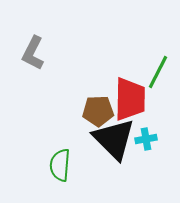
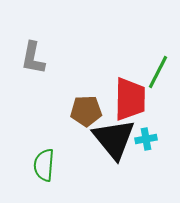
gray L-shape: moved 5 px down; rotated 16 degrees counterclockwise
brown pentagon: moved 12 px left
black triangle: rotated 6 degrees clockwise
green semicircle: moved 16 px left
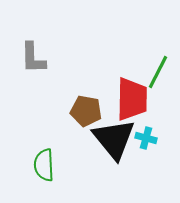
gray L-shape: rotated 12 degrees counterclockwise
red trapezoid: moved 2 px right
brown pentagon: rotated 12 degrees clockwise
cyan cross: moved 1 px up; rotated 25 degrees clockwise
green semicircle: rotated 8 degrees counterclockwise
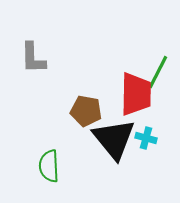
red trapezoid: moved 4 px right, 5 px up
green semicircle: moved 5 px right, 1 px down
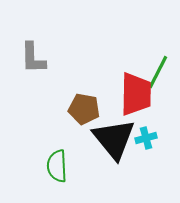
brown pentagon: moved 2 px left, 2 px up
cyan cross: rotated 30 degrees counterclockwise
green semicircle: moved 8 px right
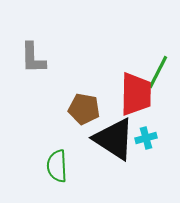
black triangle: rotated 18 degrees counterclockwise
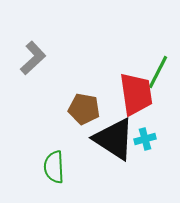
gray L-shape: rotated 132 degrees counterclockwise
red trapezoid: rotated 9 degrees counterclockwise
cyan cross: moved 1 px left, 1 px down
green semicircle: moved 3 px left, 1 px down
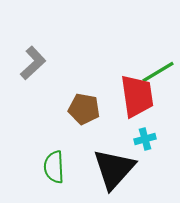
gray L-shape: moved 5 px down
green line: rotated 32 degrees clockwise
red trapezoid: moved 1 px right, 2 px down
black triangle: moved 30 px down; rotated 39 degrees clockwise
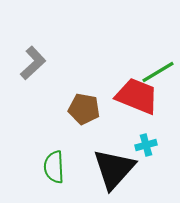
red trapezoid: rotated 60 degrees counterclockwise
cyan cross: moved 1 px right, 6 px down
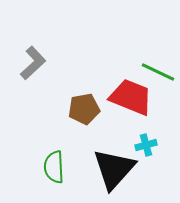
green line: rotated 56 degrees clockwise
red trapezoid: moved 6 px left, 1 px down
brown pentagon: rotated 20 degrees counterclockwise
